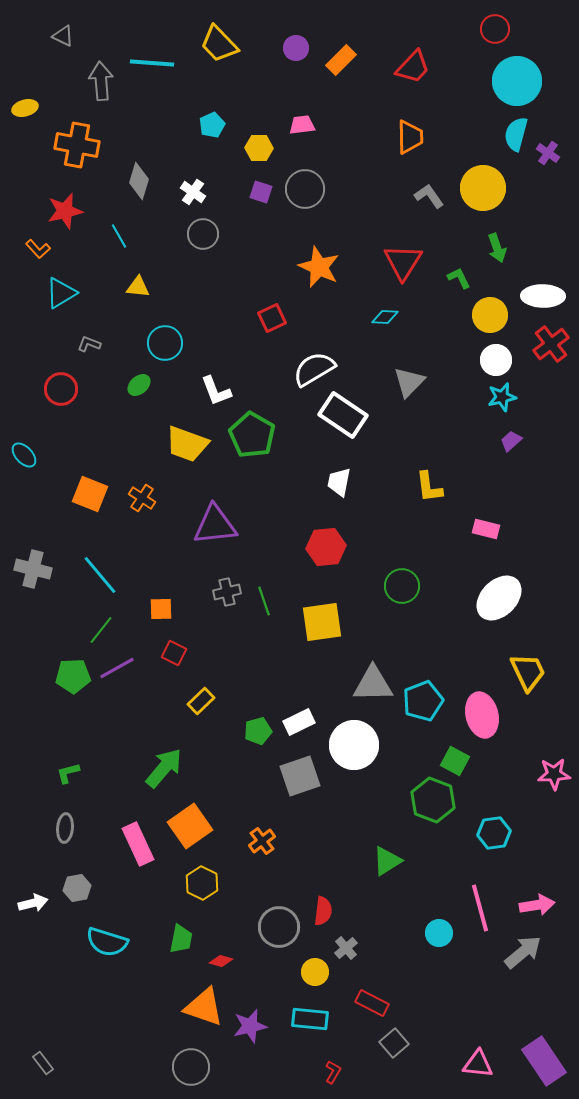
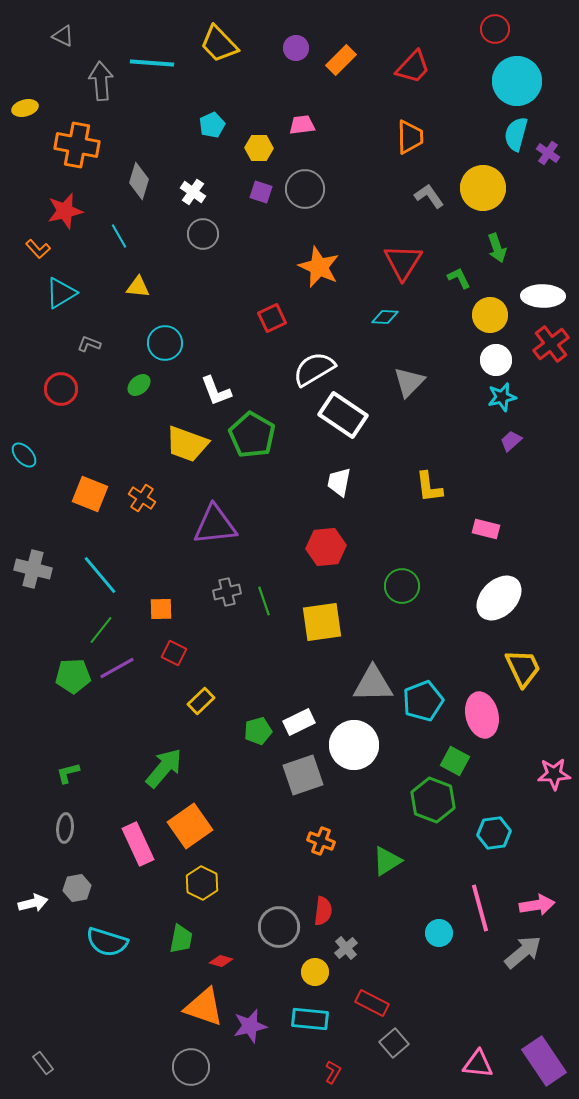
yellow trapezoid at (528, 672): moved 5 px left, 4 px up
gray square at (300, 776): moved 3 px right, 1 px up
orange cross at (262, 841): moved 59 px right; rotated 32 degrees counterclockwise
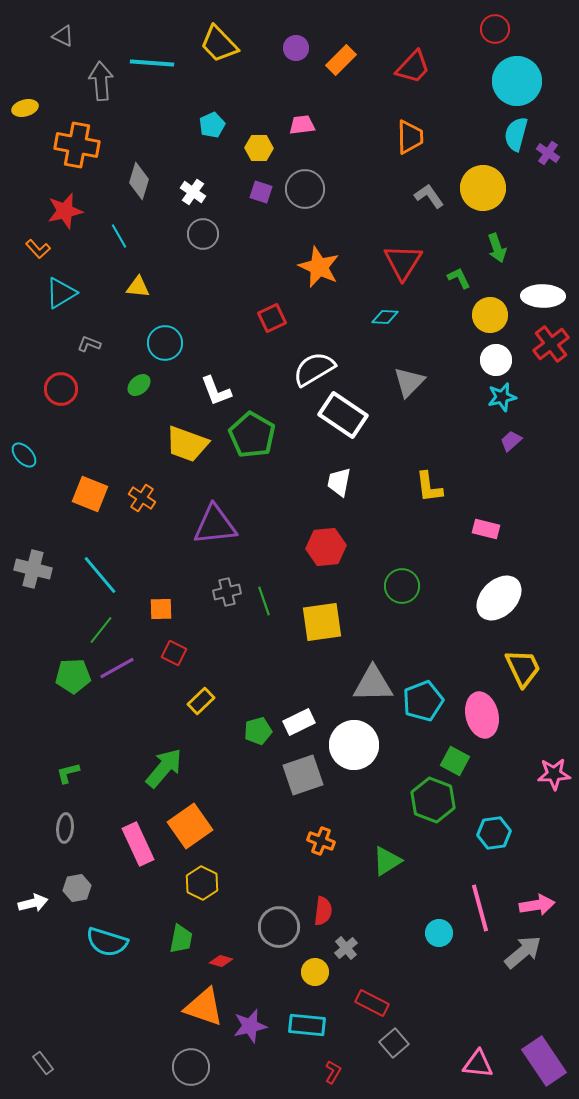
cyan rectangle at (310, 1019): moved 3 px left, 6 px down
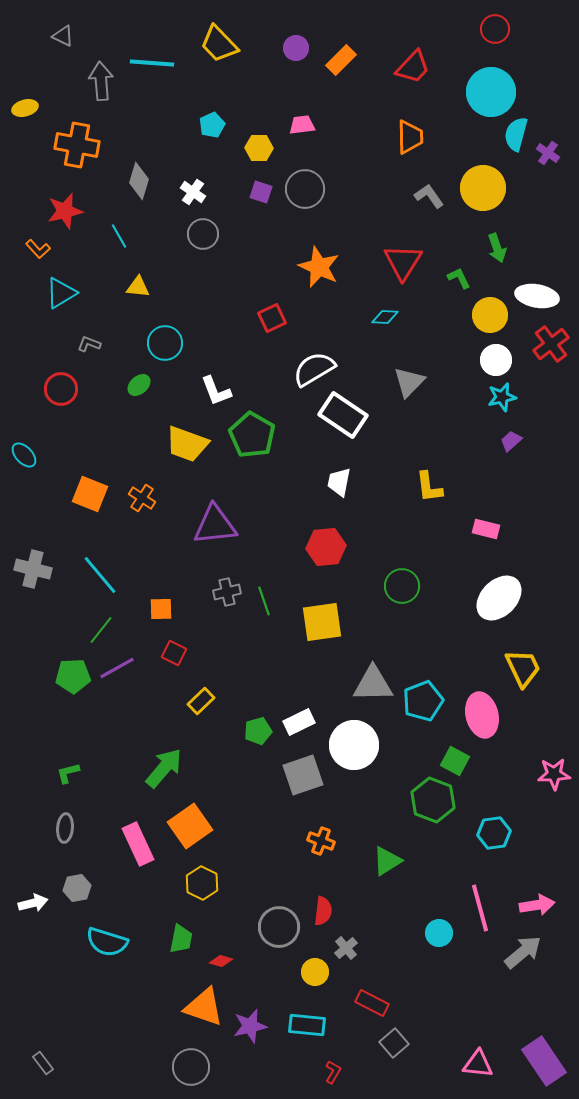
cyan circle at (517, 81): moved 26 px left, 11 px down
white ellipse at (543, 296): moved 6 px left; rotated 9 degrees clockwise
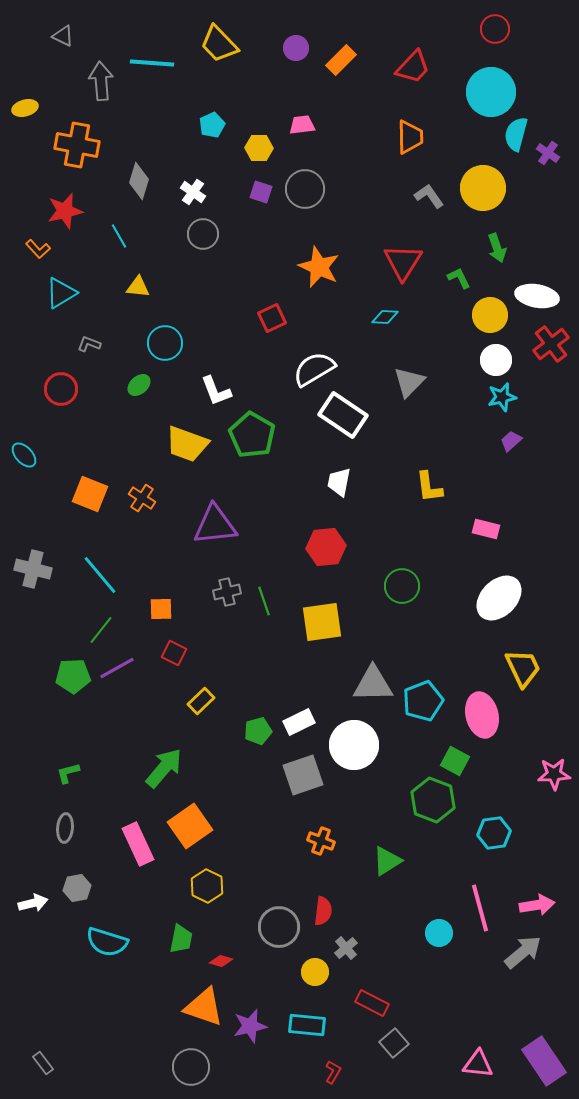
yellow hexagon at (202, 883): moved 5 px right, 3 px down
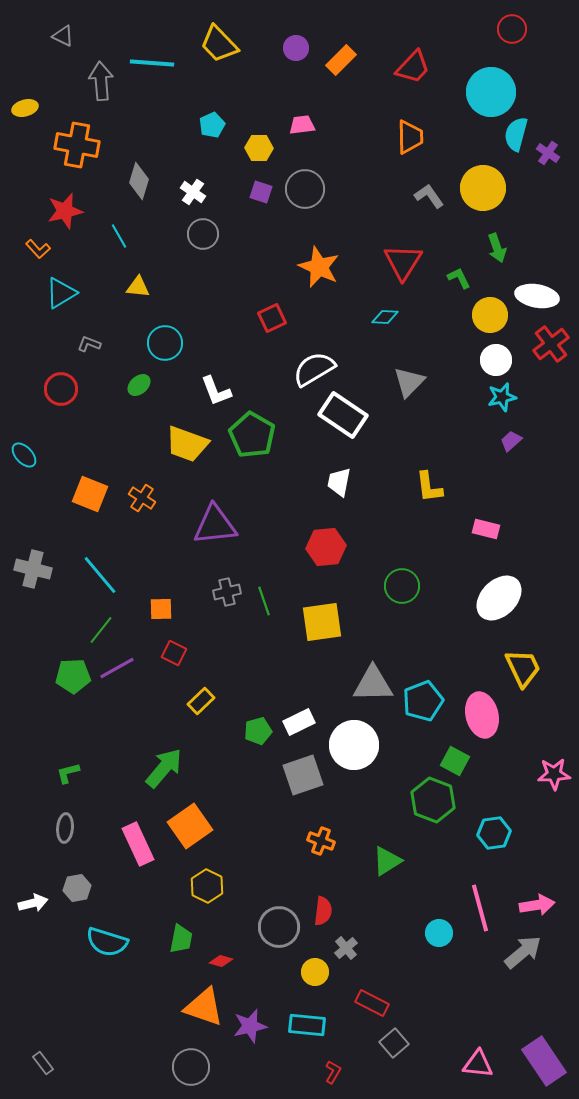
red circle at (495, 29): moved 17 px right
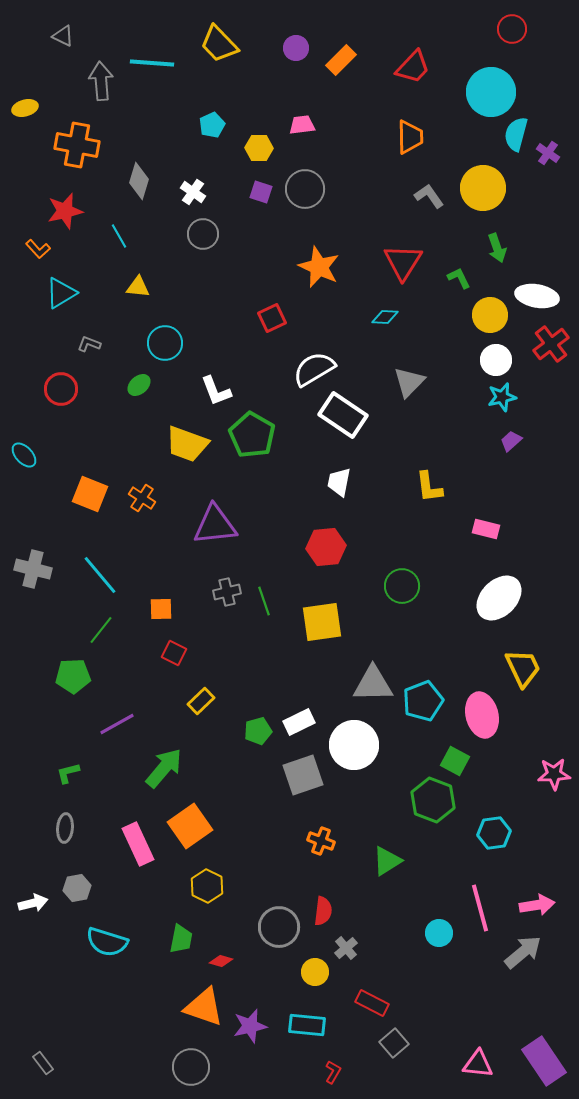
purple line at (117, 668): moved 56 px down
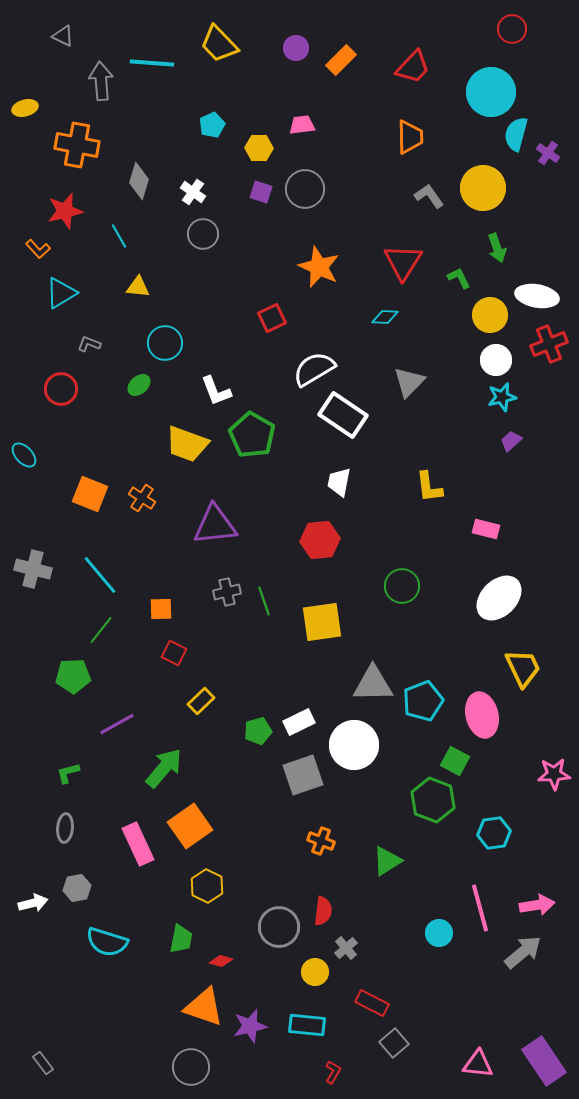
red cross at (551, 344): moved 2 px left; rotated 15 degrees clockwise
red hexagon at (326, 547): moved 6 px left, 7 px up
